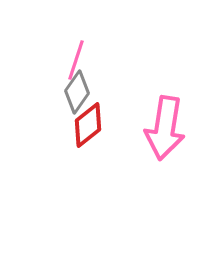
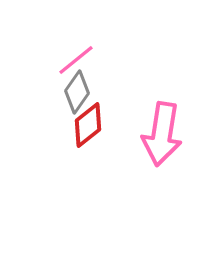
pink line: rotated 33 degrees clockwise
pink arrow: moved 3 px left, 6 px down
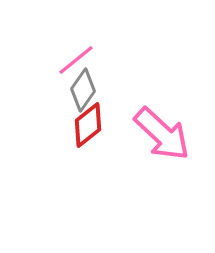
gray diamond: moved 6 px right, 2 px up
pink arrow: rotated 56 degrees counterclockwise
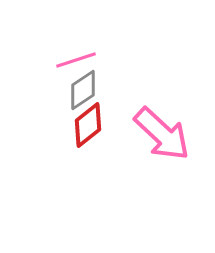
pink line: rotated 21 degrees clockwise
gray diamond: rotated 21 degrees clockwise
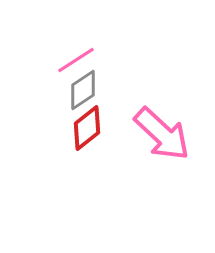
pink line: rotated 15 degrees counterclockwise
red diamond: moved 1 px left, 3 px down
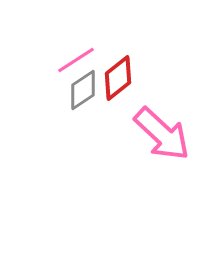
red diamond: moved 31 px right, 50 px up
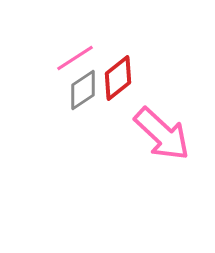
pink line: moved 1 px left, 2 px up
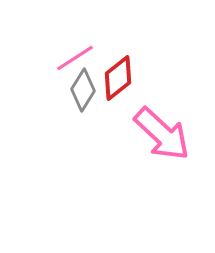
gray diamond: rotated 24 degrees counterclockwise
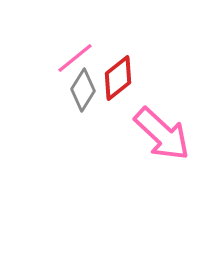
pink line: rotated 6 degrees counterclockwise
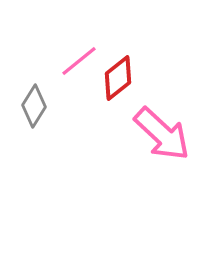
pink line: moved 4 px right, 3 px down
gray diamond: moved 49 px left, 16 px down
